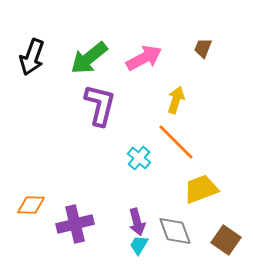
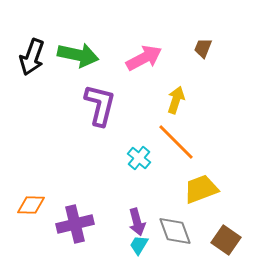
green arrow: moved 11 px left, 3 px up; rotated 129 degrees counterclockwise
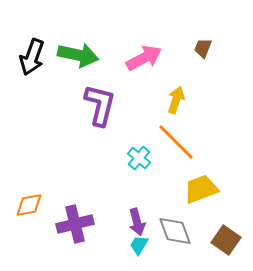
orange diamond: moved 2 px left; rotated 12 degrees counterclockwise
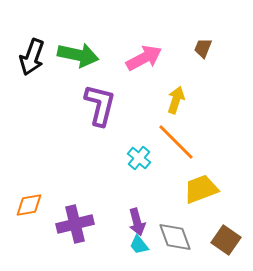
gray diamond: moved 6 px down
cyan trapezoid: rotated 70 degrees counterclockwise
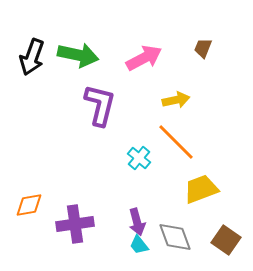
yellow arrow: rotated 60 degrees clockwise
purple cross: rotated 6 degrees clockwise
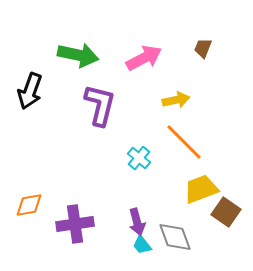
black arrow: moved 2 px left, 34 px down
orange line: moved 8 px right
brown square: moved 28 px up
cyan trapezoid: moved 3 px right
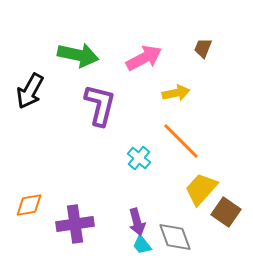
black arrow: rotated 9 degrees clockwise
yellow arrow: moved 7 px up
orange line: moved 3 px left, 1 px up
yellow trapezoid: rotated 27 degrees counterclockwise
